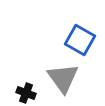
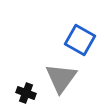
gray triangle: moved 2 px left; rotated 12 degrees clockwise
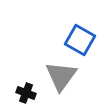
gray triangle: moved 2 px up
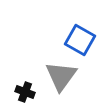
black cross: moved 1 px left, 1 px up
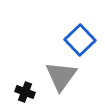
blue square: rotated 16 degrees clockwise
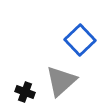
gray triangle: moved 5 px down; rotated 12 degrees clockwise
